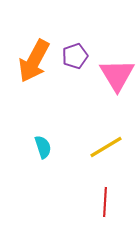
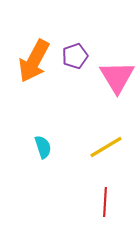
pink triangle: moved 2 px down
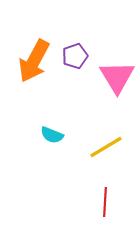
cyan semicircle: moved 9 px right, 12 px up; rotated 130 degrees clockwise
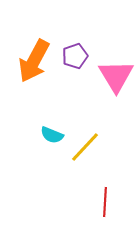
pink triangle: moved 1 px left, 1 px up
yellow line: moved 21 px left; rotated 16 degrees counterclockwise
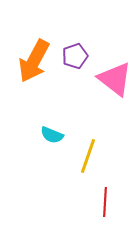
pink triangle: moved 1 px left, 3 px down; rotated 21 degrees counterclockwise
yellow line: moved 3 px right, 9 px down; rotated 24 degrees counterclockwise
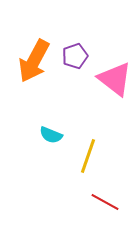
cyan semicircle: moved 1 px left
red line: rotated 64 degrees counterclockwise
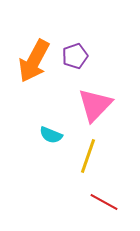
pink triangle: moved 20 px left, 26 px down; rotated 36 degrees clockwise
red line: moved 1 px left
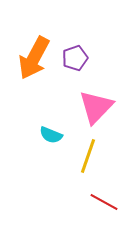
purple pentagon: moved 2 px down
orange arrow: moved 3 px up
pink triangle: moved 1 px right, 2 px down
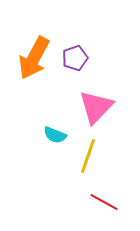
cyan semicircle: moved 4 px right
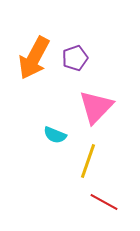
yellow line: moved 5 px down
